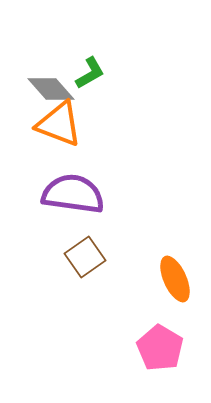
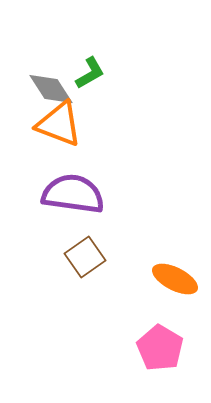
gray diamond: rotated 9 degrees clockwise
orange ellipse: rotated 39 degrees counterclockwise
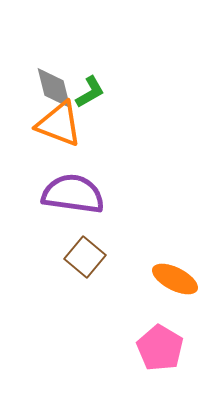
green L-shape: moved 19 px down
gray diamond: moved 3 px right, 1 px up; rotated 18 degrees clockwise
brown square: rotated 15 degrees counterclockwise
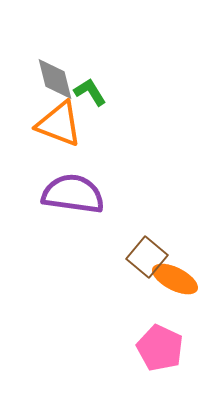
gray diamond: moved 1 px right, 9 px up
green L-shape: rotated 92 degrees counterclockwise
brown square: moved 62 px right
pink pentagon: rotated 6 degrees counterclockwise
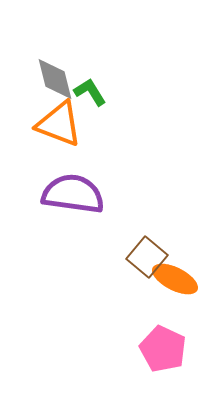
pink pentagon: moved 3 px right, 1 px down
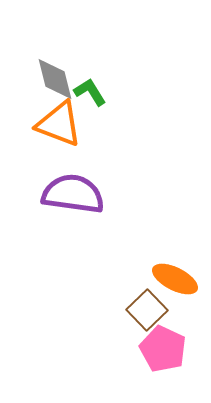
brown square: moved 53 px down; rotated 6 degrees clockwise
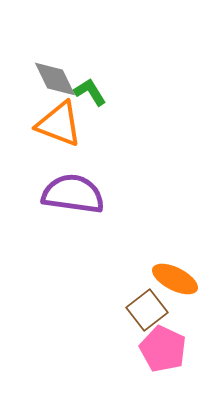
gray diamond: rotated 12 degrees counterclockwise
brown square: rotated 6 degrees clockwise
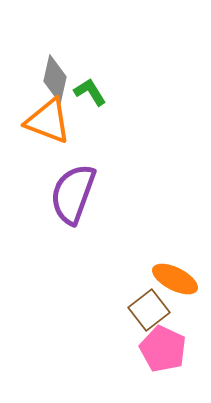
gray diamond: rotated 39 degrees clockwise
orange triangle: moved 11 px left, 3 px up
purple semicircle: rotated 78 degrees counterclockwise
brown square: moved 2 px right
